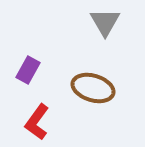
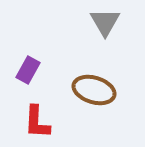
brown ellipse: moved 1 px right, 2 px down
red L-shape: rotated 33 degrees counterclockwise
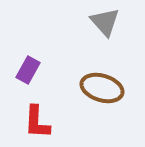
gray triangle: rotated 12 degrees counterclockwise
brown ellipse: moved 8 px right, 2 px up
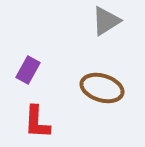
gray triangle: moved 1 px right, 1 px up; rotated 40 degrees clockwise
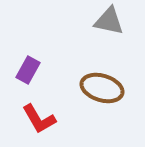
gray triangle: moved 3 px right; rotated 44 degrees clockwise
red L-shape: moved 2 px right, 3 px up; rotated 33 degrees counterclockwise
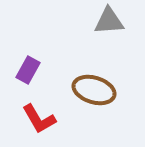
gray triangle: rotated 16 degrees counterclockwise
brown ellipse: moved 8 px left, 2 px down
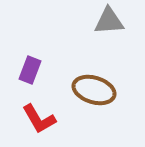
purple rectangle: moved 2 px right; rotated 8 degrees counterclockwise
